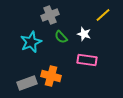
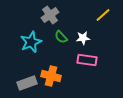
gray cross: rotated 12 degrees counterclockwise
white star: moved 1 px left, 4 px down; rotated 24 degrees counterclockwise
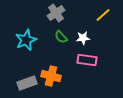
gray cross: moved 6 px right, 2 px up
cyan star: moved 5 px left, 2 px up
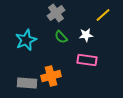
white star: moved 3 px right, 3 px up
orange cross: rotated 30 degrees counterclockwise
gray rectangle: rotated 24 degrees clockwise
